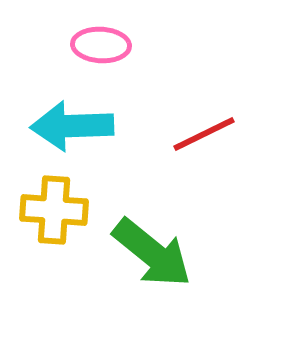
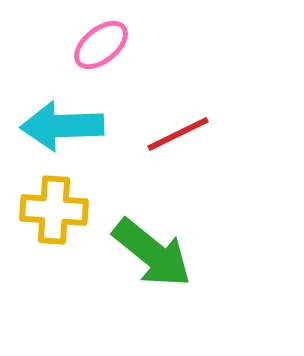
pink ellipse: rotated 42 degrees counterclockwise
cyan arrow: moved 10 px left
red line: moved 26 px left
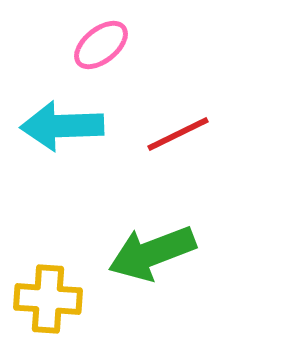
yellow cross: moved 6 px left, 89 px down
green arrow: rotated 120 degrees clockwise
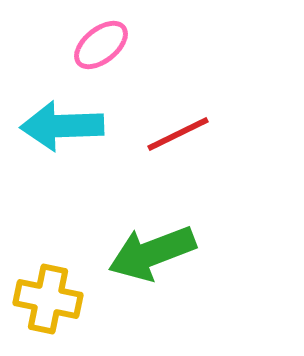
yellow cross: rotated 8 degrees clockwise
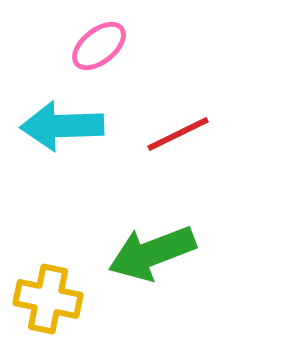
pink ellipse: moved 2 px left, 1 px down
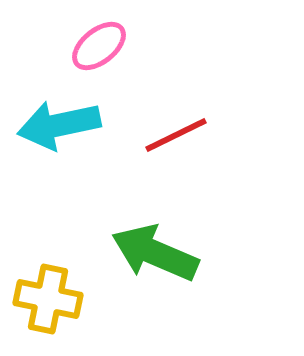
cyan arrow: moved 3 px left, 1 px up; rotated 10 degrees counterclockwise
red line: moved 2 px left, 1 px down
green arrow: moved 3 px right; rotated 44 degrees clockwise
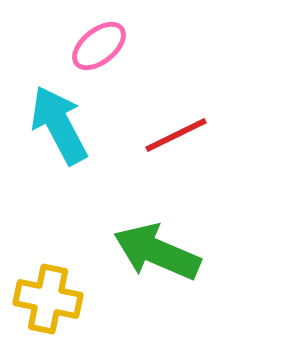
cyan arrow: rotated 74 degrees clockwise
green arrow: moved 2 px right, 1 px up
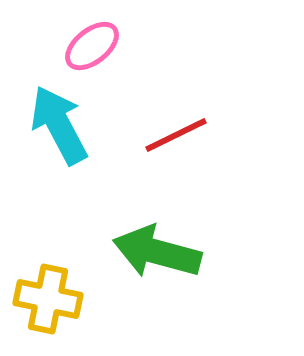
pink ellipse: moved 7 px left
green arrow: rotated 8 degrees counterclockwise
